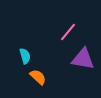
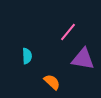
cyan semicircle: moved 2 px right; rotated 14 degrees clockwise
orange semicircle: moved 14 px right, 5 px down
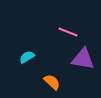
pink line: rotated 72 degrees clockwise
cyan semicircle: moved 1 px down; rotated 119 degrees counterclockwise
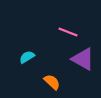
purple triangle: rotated 20 degrees clockwise
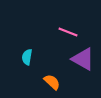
cyan semicircle: rotated 49 degrees counterclockwise
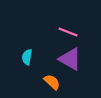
purple triangle: moved 13 px left
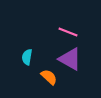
orange semicircle: moved 3 px left, 5 px up
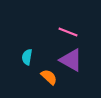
purple triangle: moved 1 px right, 1 px down
